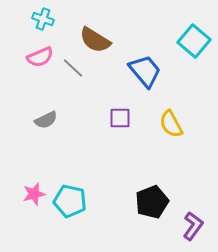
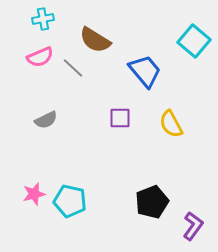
cyan cross: rotated 30 degrees counterclockwise
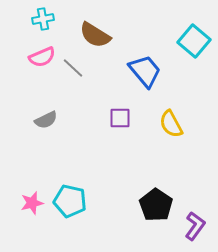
brown semicircle: moved 5 px up
pink semicircle: moved 2 px right
pink star: moved 2 px left, 9 px down
black pentagon: moved 4 px right, 3 px down; rotated 16 degrees counterclockwise
purple L-shape: moved 2 px right
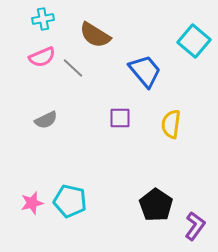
yellow semicircle: rotated 36 degrees clockwise
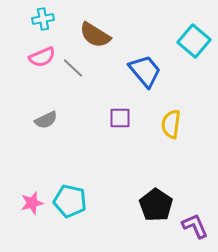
purple L-shape: rotated 60 degrees counterclockwise
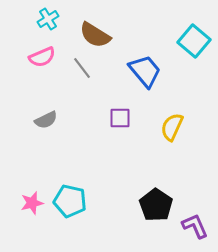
cyan cross: moved 5 px right; rotated 20 degrees counterclockwise
gray line: moved 9 px right; rotated 10 degrees clockwise
yellow semicircle: moved 1 px right, 3 px down; rotated 16 degrees clockwise
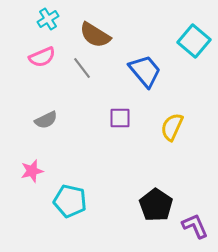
pink star: moved 32 px up
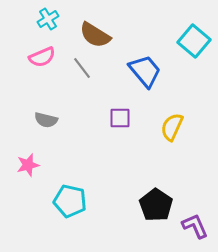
gray semicircle: rotated 40 degrees clockwise
pink star: moved 4 px left, 6 px up
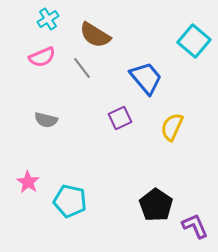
blue trapezoid: moved 1 px right, 7 px down
purple square: rotated 25 degrees counterclockwise
pink star: moved 17 px down; rotated 25 degrees counterclockwise
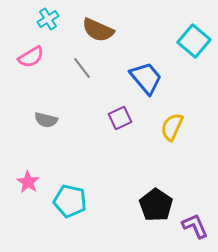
brown semicircle: moved 3 px right, 5 px up; rotated 8 degrees counterclockwise
pink semicircle: moved 11 px left; rotated 8 degrees counterclockwise
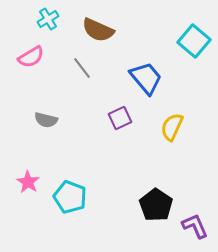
cyan pentagon: moved 4 px up; rotated 8 degrees clockwise
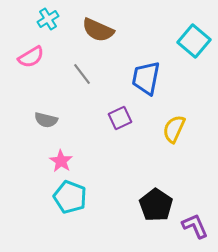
gray line: moved 6 px down
blue trapezoid: rotated 129 degrees counterclockwise
yellow semicircle: moved 2 px right, 2 px down
pink star: moved 33 px right, 21 px up
